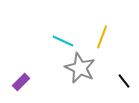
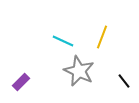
gray star: moved 1 px left, 3 px down
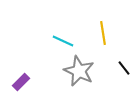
yellow line: moved 1 px right, 4 px up; rotated 30 degrees counterclockwise
black line: moved 13 px up
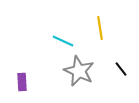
yellow line: moved 3 px left, 5 px up
black line: moved 3 px left, 1 px down
purple rectangle: moved 1 px right; rotated 48 degrees counterclockwise
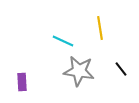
gray star: rotated 16 degrees counterclockwise
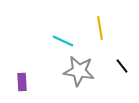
black line: moved 1 px right, 3 px up
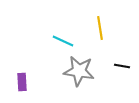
black line: rotated 42 degrees counterclockwise
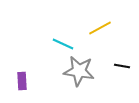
yellow line: rotated 70 degrees clockwise
cyan line: moved 3 px down
purple rectangle: moved 1 px up
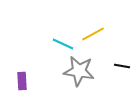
yellow line: moved 7 px left, 6 px down
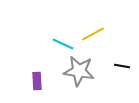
purple rectangle: moved 15 px right
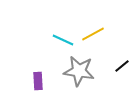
cyan line: moved 4 px up
black line: rotated 49 degrees counterclockwise
purple rectangle: moved 1 px right
